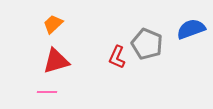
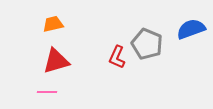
orange trapezoid: rotated 30 degrees clockwise
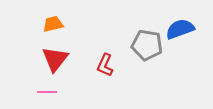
blue semicircle: moved 11 px left
gray pentagon: moved 1 px down; rotated 12 degrees counterclockwise
red L-shape: moved 12 px left, 8 px down
red triangle: moved 1 px left, 2 px up; rotated 36 degrees counterclockwise
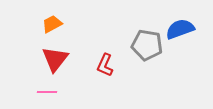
orange trapezoid: moved 1 px left; rotated 15 degrees counterclockwise
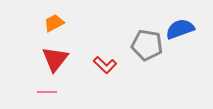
orange trapezoid: moved 2 px right, 1 px up
red L-shape: rotated 70 degrees counterclockwise
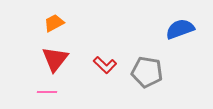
gray pentagon: moved 27 px down
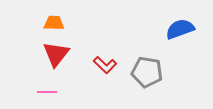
orange trapezoid: rotated 30 degrees clockwise
red triangle: moved 1 px right, 5 px up
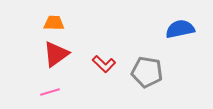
blue semicircle: rotated 8 degrees clockwise
red triangle: rotated 16 degrees clockwise
red L-shape: moved 1 px left, 1 px up
pink line: moved 3 px right; rotated 18 degrees counterclockwise
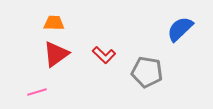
blue semicircle: rotated 32 degrees counterclockwise
red L-shape: moved 9 px up
pink line: moved 13 px left
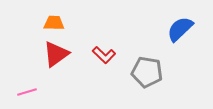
pink line: moved 10 px left
